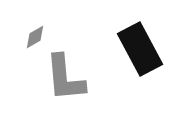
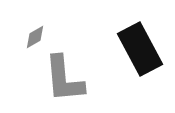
gray L-shape: moved 1 px left, 1 px down
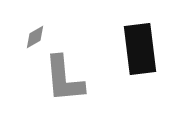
black rectangle: rotated 21 degrees clockwise
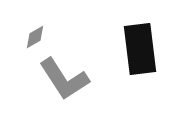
gray L-shape: rotated 28 degrees counterclockwise
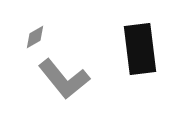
gray L-shape: rotated 6 degrees counterclockwise
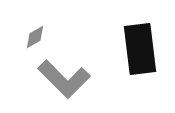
gray L-shape: rotated 6 degrees counterclockwise
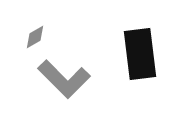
black rectangle: moved 5 px down
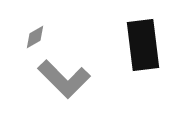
black rectangle: moved 3 px right, 9 px up
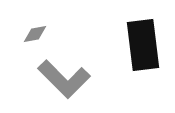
gray diamond: moved 3 px up; rotated 20 degrees clockwise
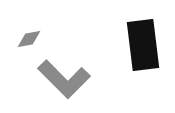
gray diamond: moved 6 px left, 5 px down
